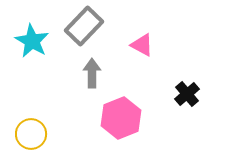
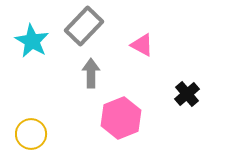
gray arrow: moved 1 px left
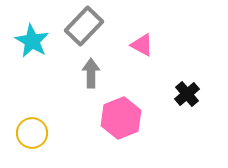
yellow circle: moved 1 px right, 1 px up
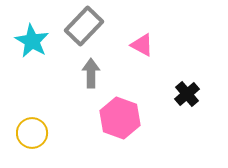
pink hexagon: moved 1 px left; rotated 18 degrees counterclockwise
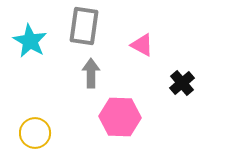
gray rectangle: rotated 36 degrees counterclockwise
cyan star: moved 2 px left
black cross: moved 5 px left, 11 px up
pink hexagon: moved 1 px up; rotated 18 degrees counterclockwise
yellow circle: moved 3 px right
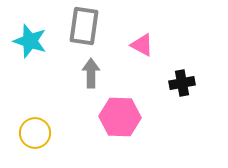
cyan star: rotated 12 degrees counterclockwise
black cross: rotated 30 degrees clockwise
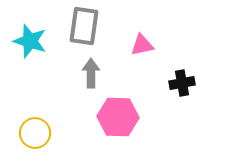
pink triangle: rotated 40 degrees counterclockwise
pink hexagon: moved 2 px left
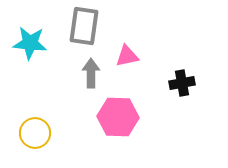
cyan star: moved 2 px down; rotated 12 degrees counterclockwise
pink triangle: moved 15 px left, 11 px down
